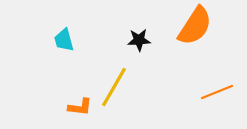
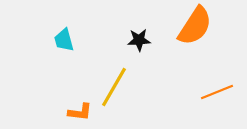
orange L-shape: moved 5 px down
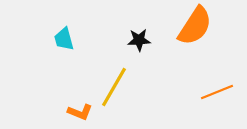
cyan trapezoid: moved 1 px up
orange L-shape: rotated 15 degrees clockwise
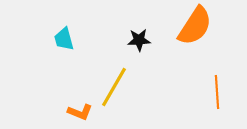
orange line: rotated 72 degrees counterclockwise
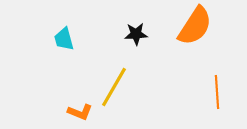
black star: moved 3 px left, 6 px up
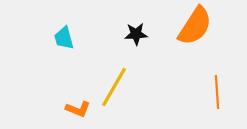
cyan trapezoid: moved 1 px up
orange L-shape: moved 2 px left, 3 px up
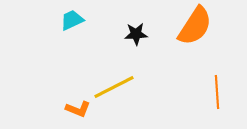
cyan trapezoid: moved 8 px right, 18 px up; rotated 80 degrees clockwise
yellow line: rotated 33 degrees clockwise
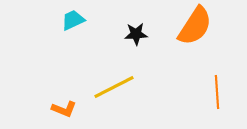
cyan trapezoid: moved 1 px right
orange L-shape: moved 14 px left
